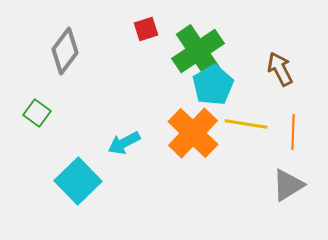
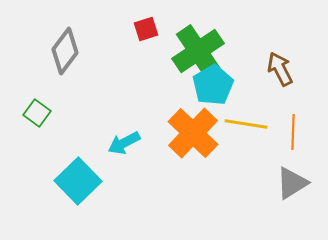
gray triangle: moved 4 px right, 2 px up
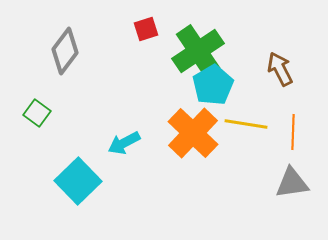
gray triangle: rotated 24 degrees clockwise
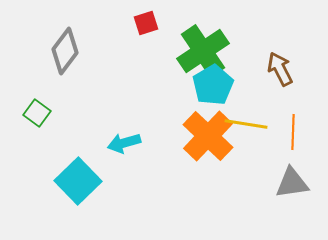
red square: moved 6 px up
green cross: moved 5 px right
orange cross: moved 15 px right, 3 px down
cyan arrow: rotated 12 degrees clockwise
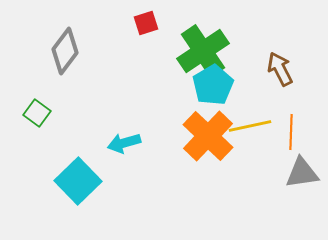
yellow line: moved 4 px right, 2 px down; rotated 21 degrees counterclockwise
orange line: moved 2 px left
gray triangle: moved 10 px right, 10 px up
